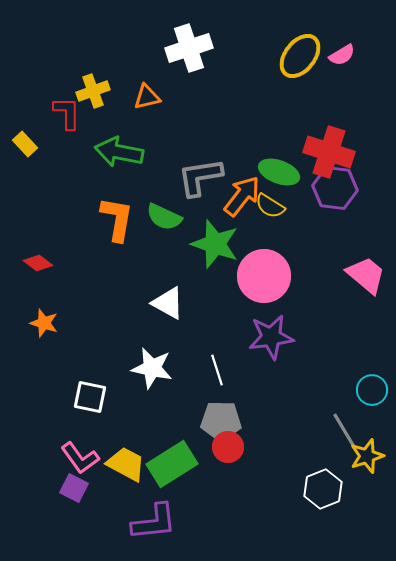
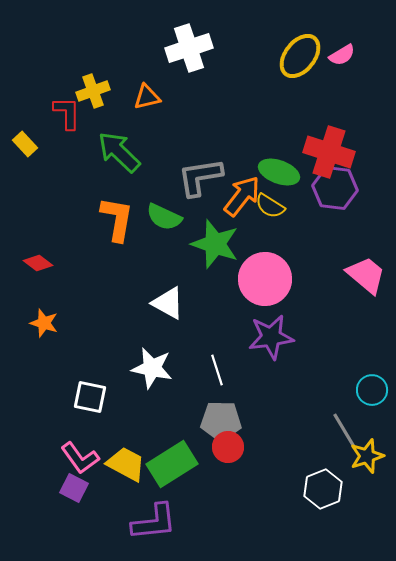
green arrow: rotated 33 degrees clockwise
pink circle: moved 1 px right, 3 px down
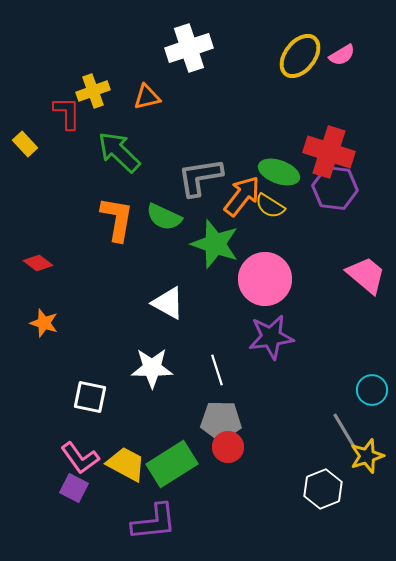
white star: rotated 12 degrees counterclockwise
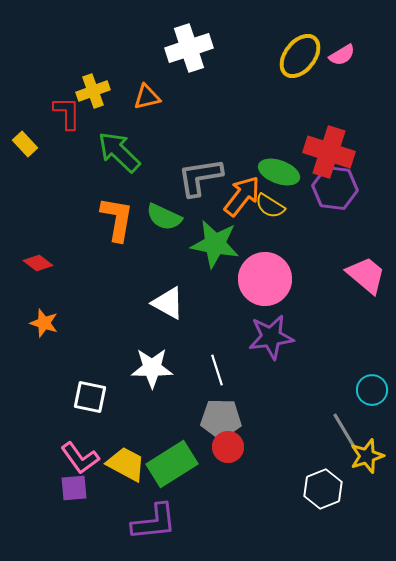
green star: rotated 9 degrees counterclockwise
gray pentagon: moved 2 px up
purple square: rotated 32 degrees counterclockwise
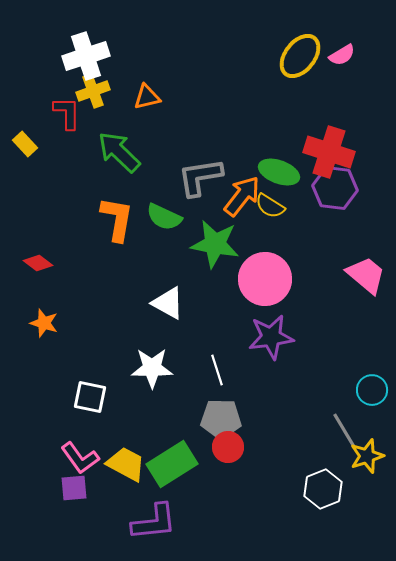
white cross: moved 103 px left, 8 px down
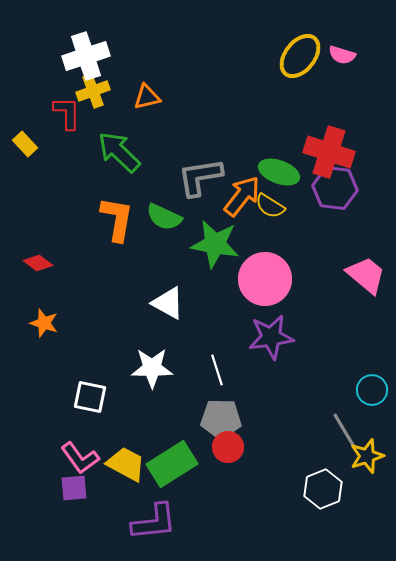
pink semicircle: rotated 48 degrees clockwise
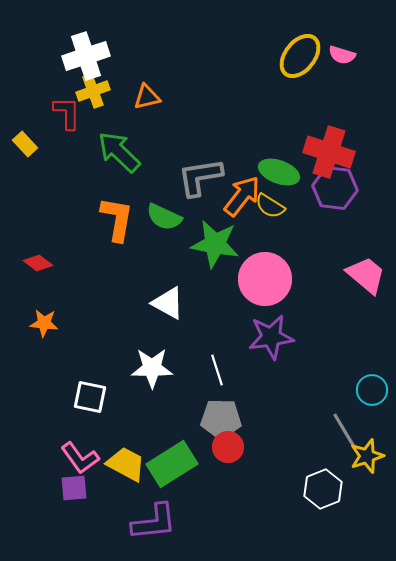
orange star: rotated 12 degrees counterclockwise
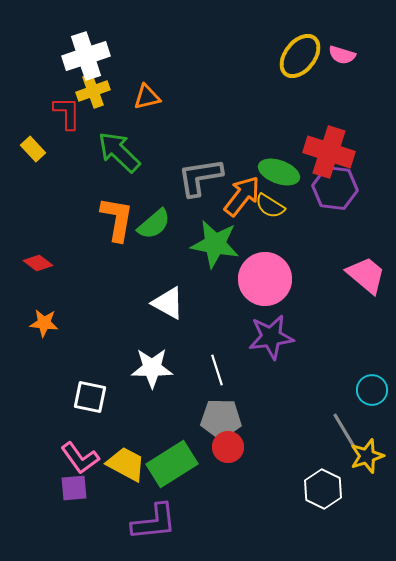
yellow rectangle: moved 8 px right, 5 px down
green semicircle: moved 10 px left, 7 px down; rotated 66 degrees counterclockwise
white hexagon: rotated 12 degrees counterclockwise
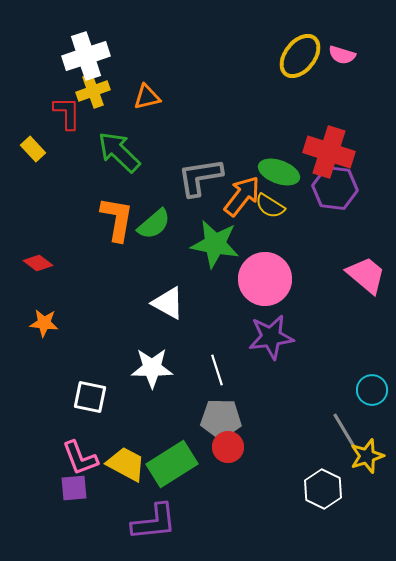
pink L-shape: rotated 15 degrees clockwise
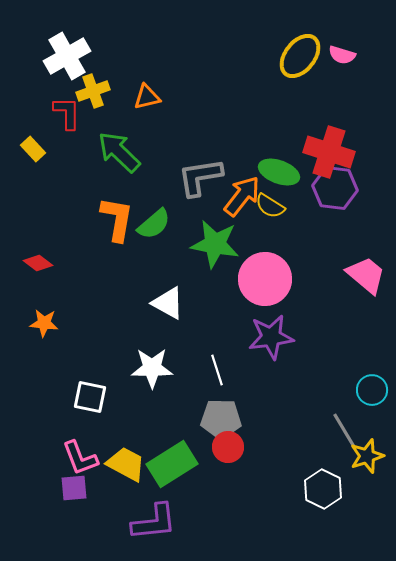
white cross: moved 19 px left; rotated 12 degrees counterclockwise
